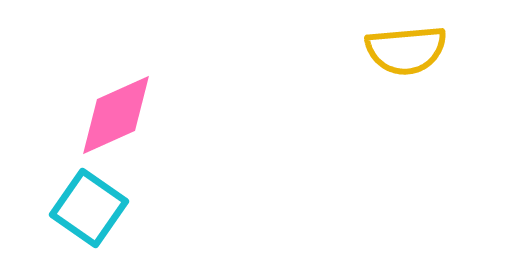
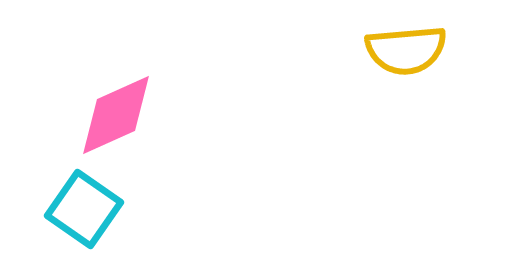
cyan square: moved 5 px left, 1 px down
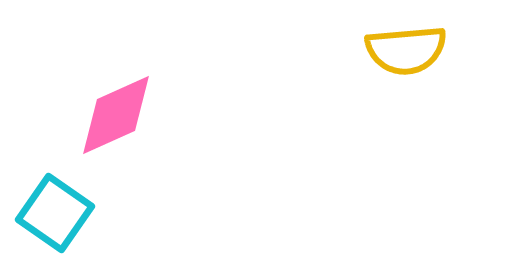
cyan square: moved 29 px left, 4 px down
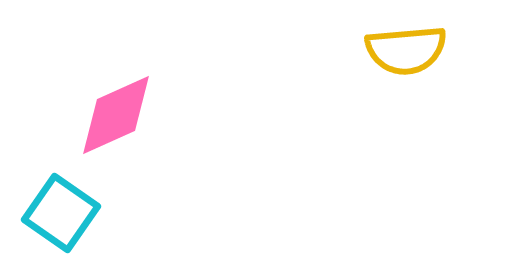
cyan square: moved 6 px right
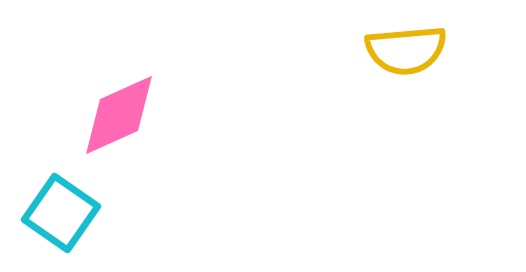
pink diamond: moved 3 px right
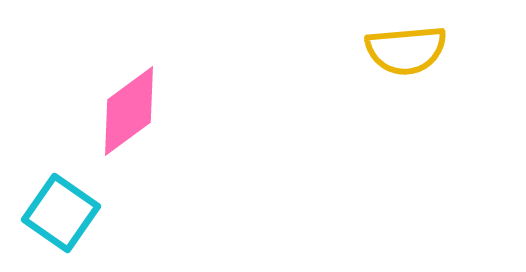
pink diamond: moved 10 px right, 4 px up; rotated 12 degrees counterclockwise
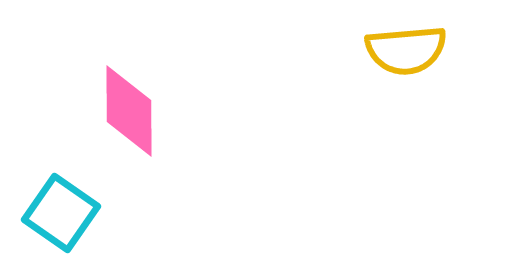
pink diamond: rotated 54 degrees counterclockwise
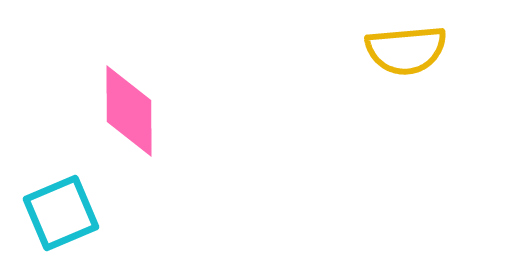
cyan square: rotated 32 degrees clockwise
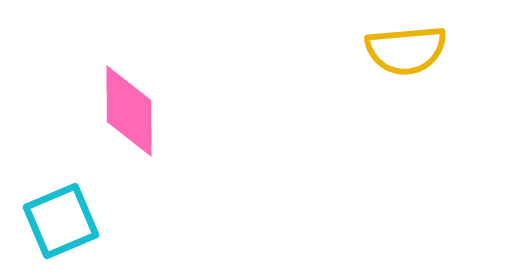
cyan square: moved 8 px down
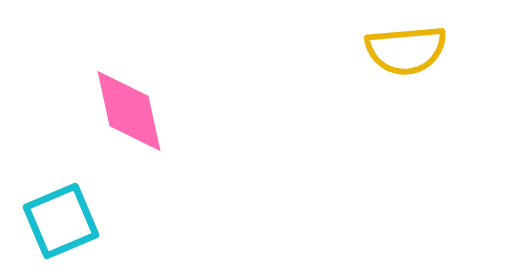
pink diamond: rotated 12 degrees counterclockwise
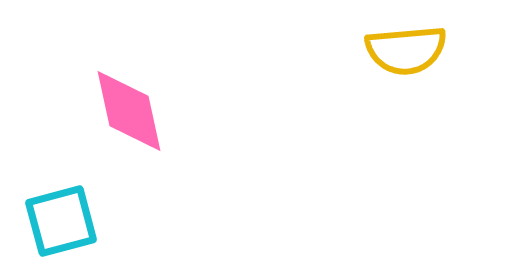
cyan square: rotated 8 degrees clockwise
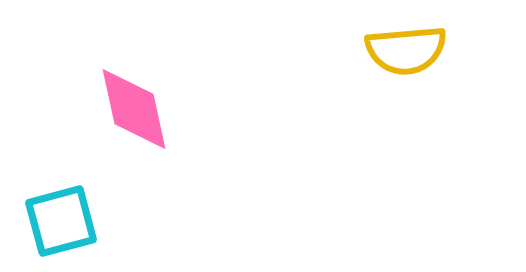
pink diamond: moved 5 px right, 2 px up
